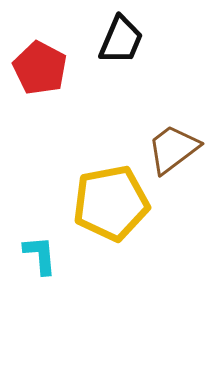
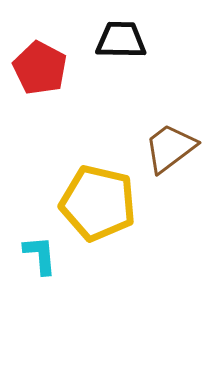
black trapezoid: rotated 112 degrees counterclockwise
brown trapezoid: moved 3 px left, 1 px up
yellow pentagon: moved 13 px left; rotated 24 degrees clockwise
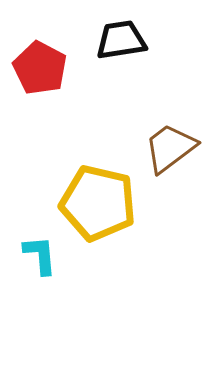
black trapezoid: rotated 10 degrees counterclockwise
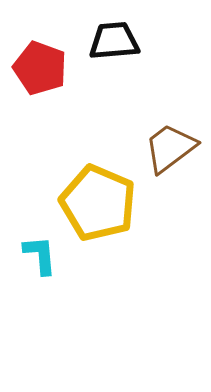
black trapezoid: moved 7 px left, 1 px down; rotated 4 degrees clockwise
red pentagon: rotated 8 degrees counterclockwise
yellow pentagon: rotated 10 degrees clockwise
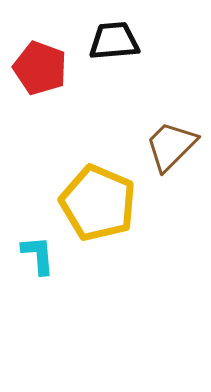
brown trapezoid: moved 1 px right, 2 px up; rotated 8 degrees counterclockwise
cyan L-shape: moved 2 px left
